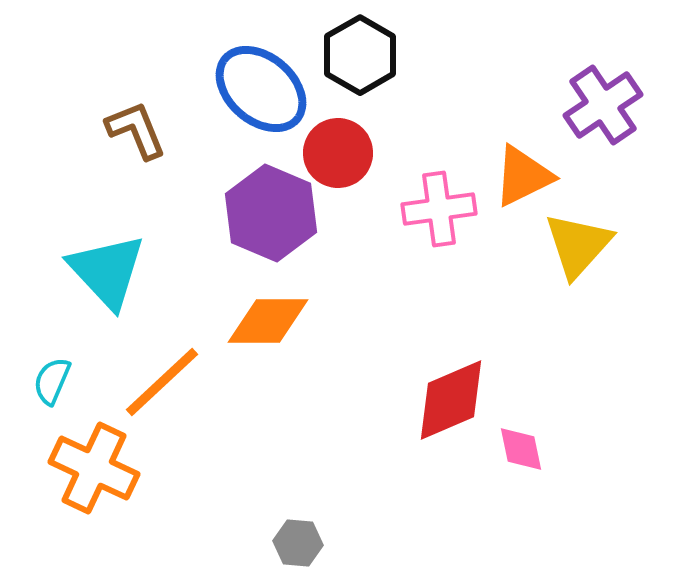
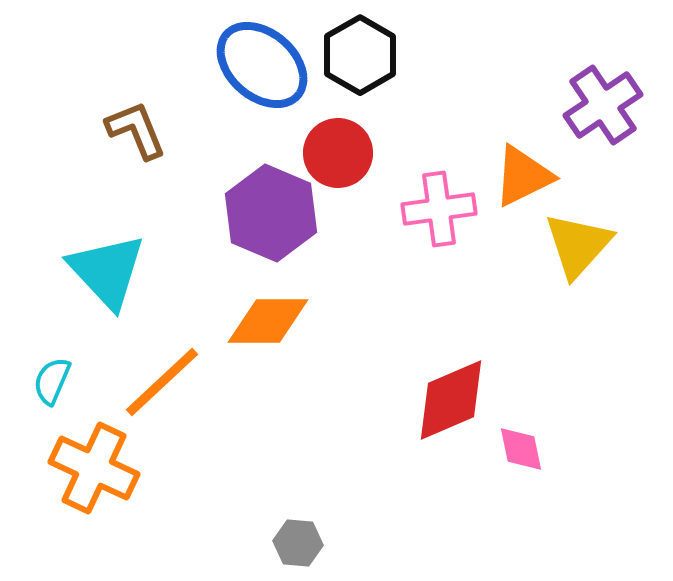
blue ellipse: moved 1 px right, 24 px up
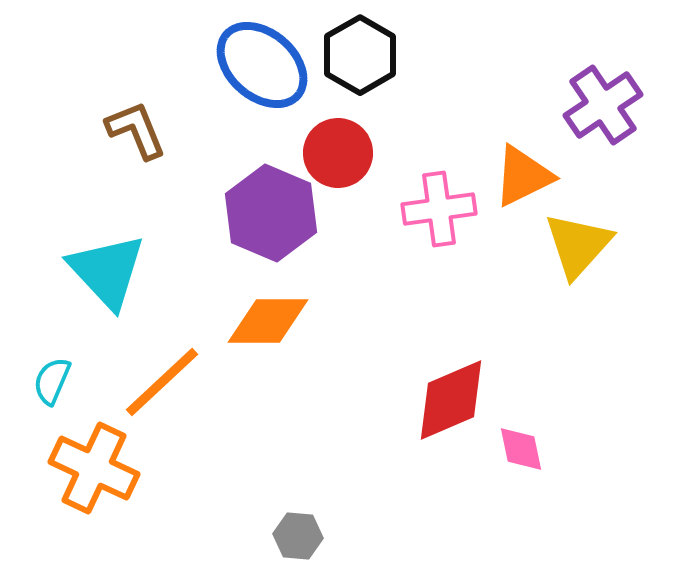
gray hexagon: moved 7 px up
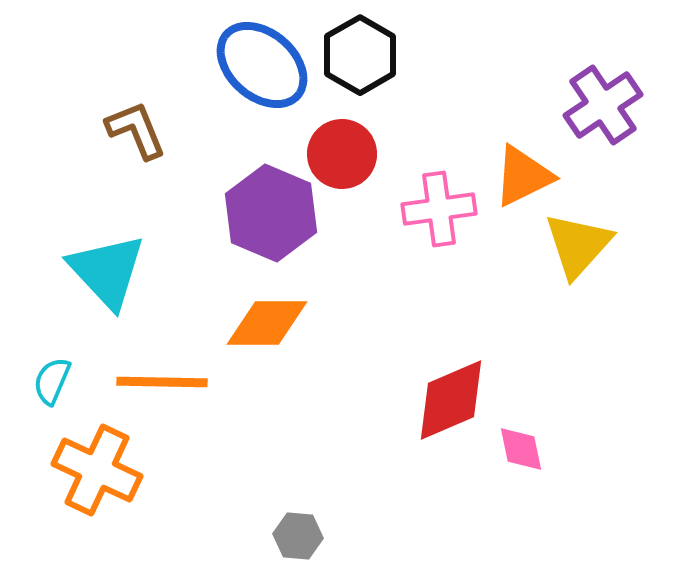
red circle: moved 4 px right, 1 px down
orange diamond: moved 1 px left, 2 px down
orange line: rotated 44 degrees clockwise
orange cross: moved 3 px right, 2 px down
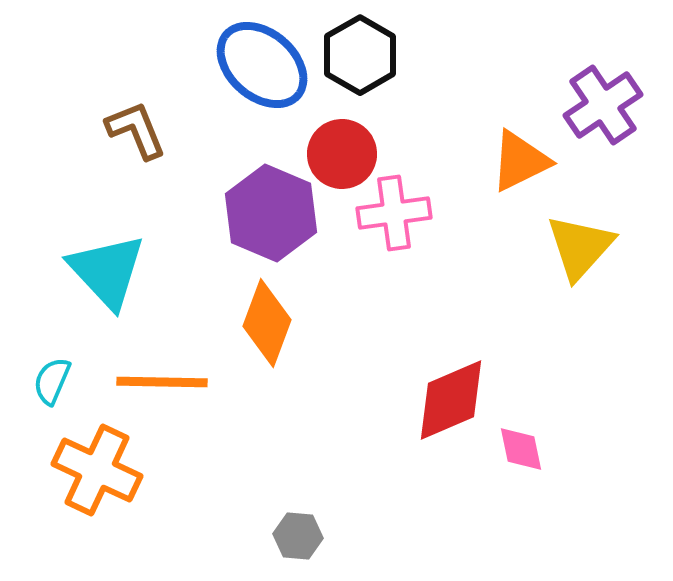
orange triangle: moved 3 px left, 15 px up
pink cross: moved 45 px left, 4 px down
yellow triangle: moved 2 px right, 2 px down
orange diamond: rotated 70 degrees counterclockwise
